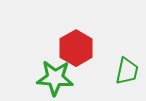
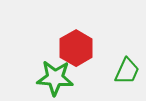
green trapezoid: rotated 12 degrees clockwise
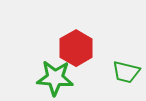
green trapezoid: moved 1 px left, 1 px down; rotated 80 degrees clockwise
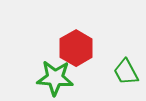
green trapezoid: rotated 48 degrees clockwise
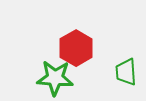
green trapezoid: rotated 24 degrees clockwise
